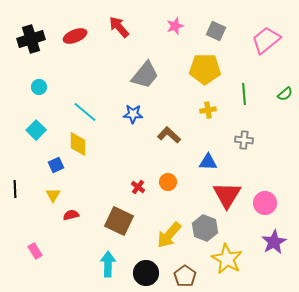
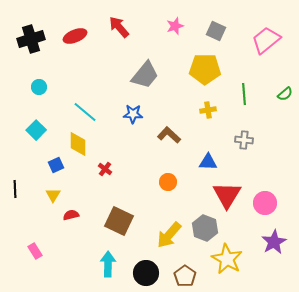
red cross: moved 33 px left, 18 px up
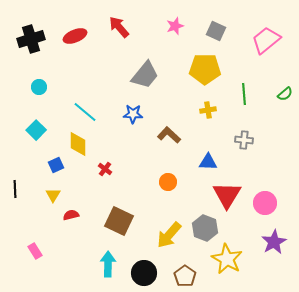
black circle: moved 2 px left
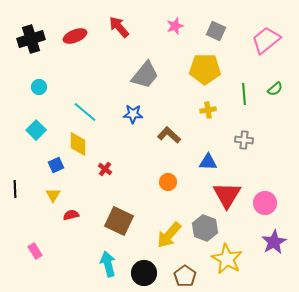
green semicircle: moved 10 px left, 5 px up
cyan arrow: rotated 15 degrees counterclockwise
